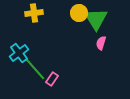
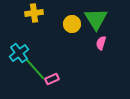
yellow circle: moved 7 px left, 11 px down
pink rectangle: rotated 32 degrees clockwise
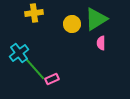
green triangle: rotated 30 degrees clockwise
pink semicircle: rotated 16 degrees counterclockwise
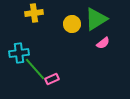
pink semicircle: moved 2 px right; rotated 128 degrees counterclockwise
cyan cross: rotated 30 degrees clockwise
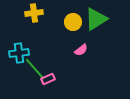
yellow circle: moved 1 px right, 2 px up
pink semicircle: moved 22 px left, 7 px down
pink rectangle: moved 4 px left
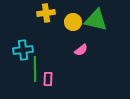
yellow cross: moved 12 px right
green triangle: moved 1 px down; rotated 45 degrees clockwise
cyan cross: moved 4 px right, 3 px up
green line: rotated 40 degrees clockwise
pink rectangle: rotated 64 degrees counterclockwise
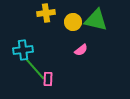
green line: rotated 40 degrees counterclockwise
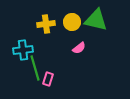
yellow cross: moved 11 px down
yellow circle: moved 1 px left
pink semicircle: moved 2 px left, 2 px up
green line: moved 1 px up; rotated 25 degrees clockwise
pink rectangle: rotated 16 degrees clockwise
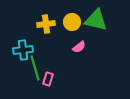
pink semicircle: moved 1 px up
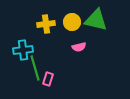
pink semicircle: rotated 24 degrees clockwise
